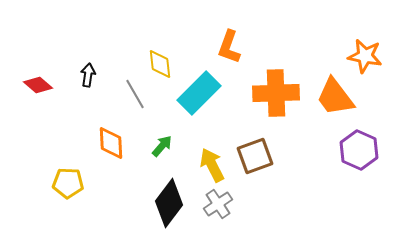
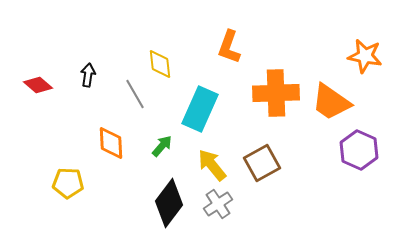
cyan rectangle: moved 1 px right, 16 px down; rotated 21 degrees counterclockwise
orange trapezoid: moved 4 px left, 5 px down; rotated 18 degrees counterclockwise
brown square: moved 7 px right, 7 px down; rotated 9 degrees counterclockwise
yellow arrow: rotated 12 degrees counterclockwise
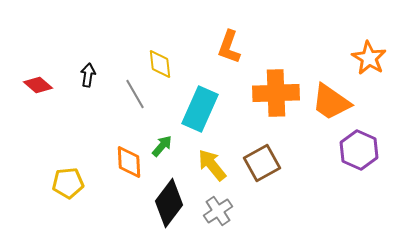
orange star: moved 4 px right, 2 px down; rotated 20 degrees clockwise
orange diamond: moved 18 px right, 19 px down
yellow pentagon: rotated 8 degrees counterclockwise
gray cross: moved 7 px down
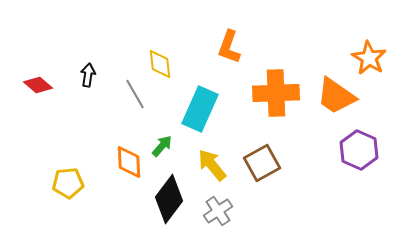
orange trapezoid: moved 5 px right, 6 px up
black diamond: moved 4 px up
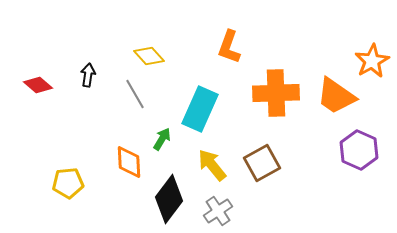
orange star: moved 3 px right, 3 px down; rotated 12 degrees clockwise
yellow diamond: moved 11 px left, 8 px up; rotated 36 degrees counterclockwise
green arrow: moved 7 px up; rotated 10 degrees counterclockwise
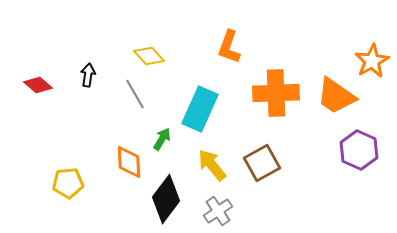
black diamond: moved 3 px left
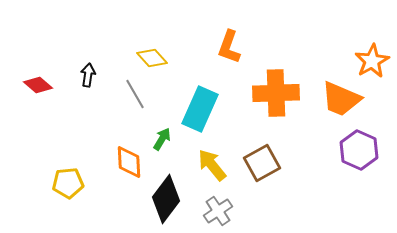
yellow diamond: moved 3 px right, 2 px down
orange trapezoid: moved 5 px right, 3 px down; rotated 12 degrees counterclockwise
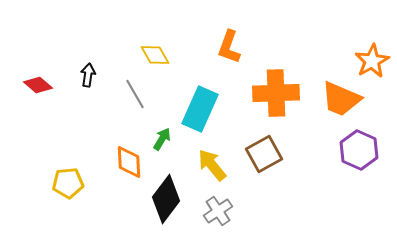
yellow diamond: moved 3 px right, 3 px up; rotated 12 degrees clockwise
brown square: moved 2 px right, 9 px up
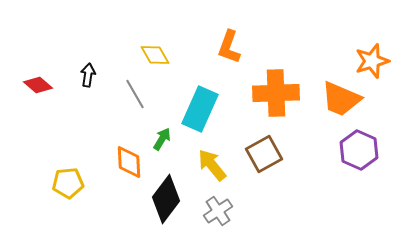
orange star: rotated 12 degrees clockwise
